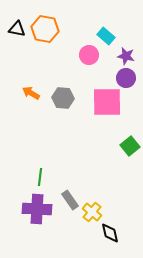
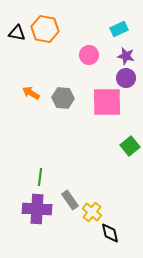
black triangle: moved 4 px down
cyan rectangle: moved 13 px right, 7 px up; rotated 66 degrees counterclockwise
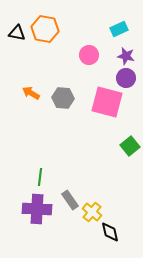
pink square: rotated 16 degrees clockwise
black diamond: moved 1 px up
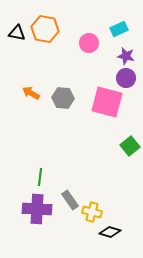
pink circle: moved 12 px up
yellow cross: rotated 24 degrees counterclockwise
black diamond: rotated 60 degrees counterclockwise
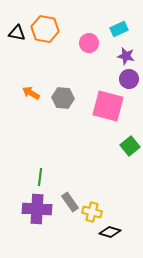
purple circle: moved 3 px right, 1 px down
pink square: moved 1 px right, 4 px down
gray rectangle: moved 2 px down
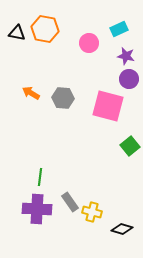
black diamond: moved 12 px right, 3 px up
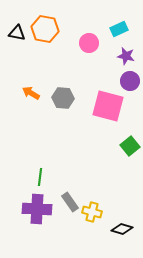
purple circle: moved 1 px right, 2 px down
